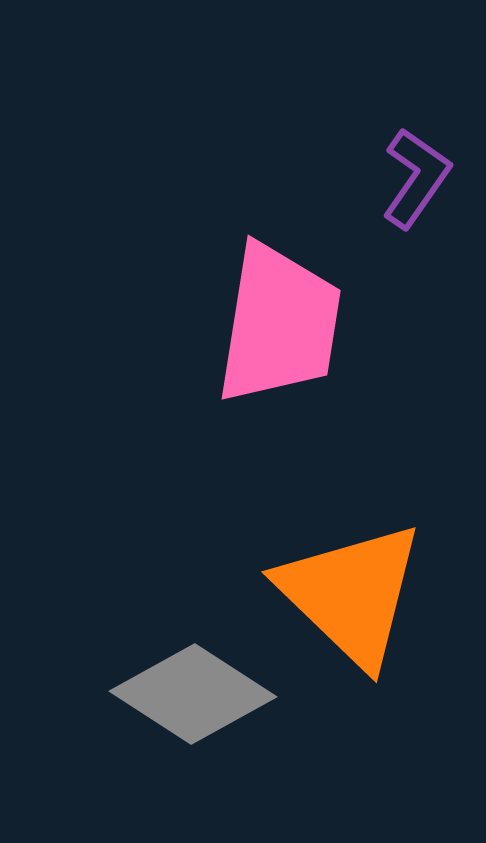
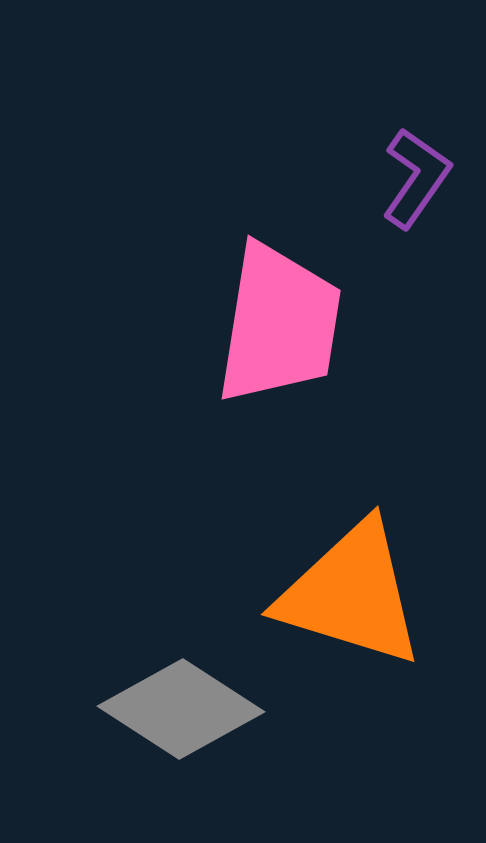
orange triangle: rotated 27 degrees counterclockwise
gray diamond: moved 12 px left, 15 px down
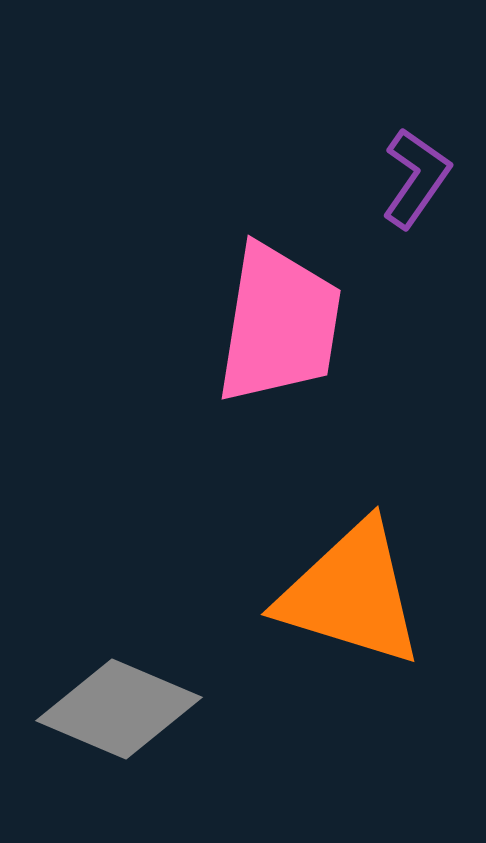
gray diamond: moved 62 px left; rotated 10 degrees counterclockwise
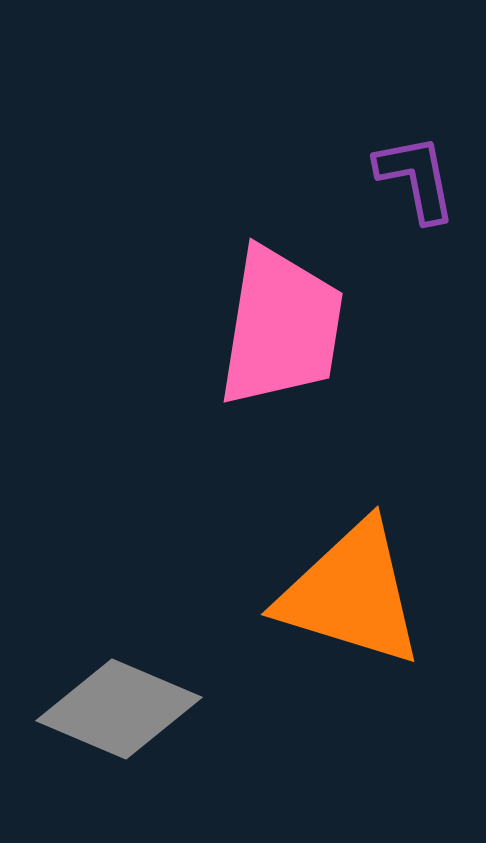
purple L-shape: rotated 46 degrees counterclockwise
pink trapezoid: moved 2 px right, 3 px down
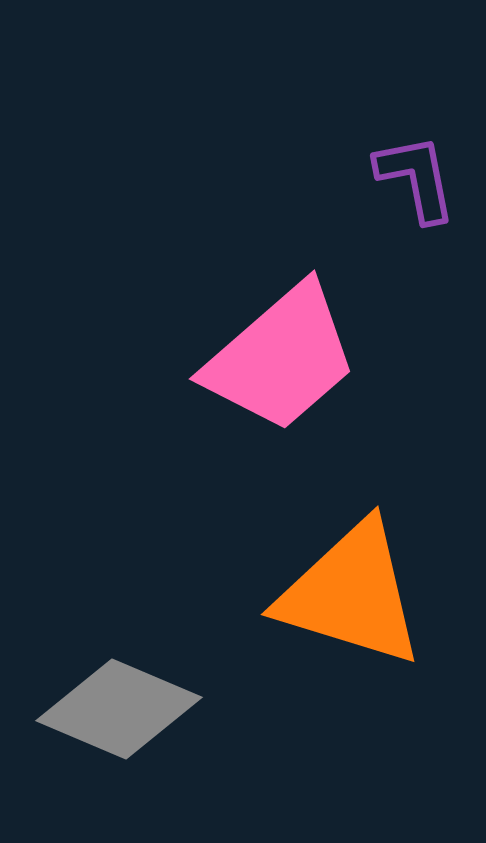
pink trapezoid: moved 31 px down; rotated 40 degrees clockwise
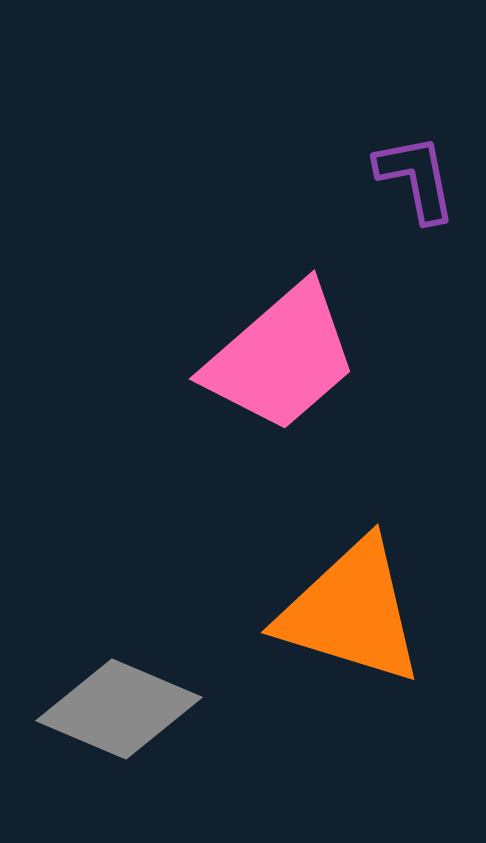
orange triangle: moved 18 px down
